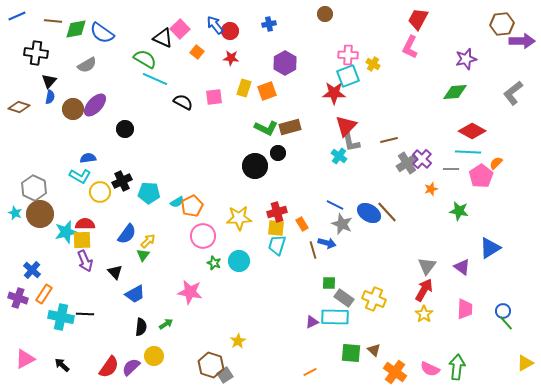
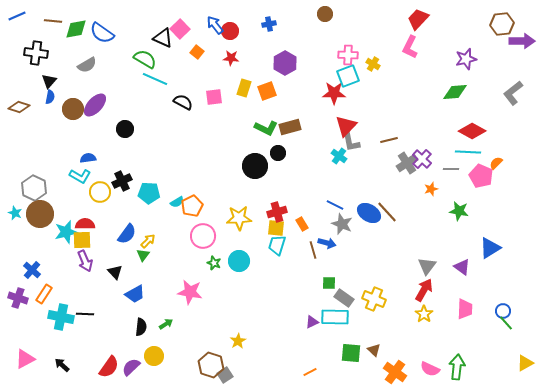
red trapezoid at (418, 19): rotated 15 degrees clockwise
pink pentagon at (481, 176): rotated 15 degrees counterclockwise
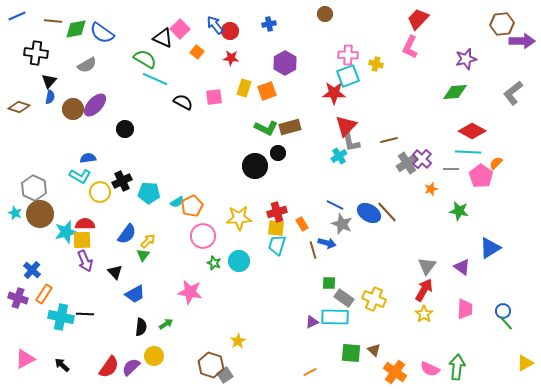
yellow cross at (373, 64): moved 3 px right; rotated 16 degrees counterclockwise
cyan cross at (339, 156): rotated 21 degrees clockwise
pink pentagon at (481, 176): rotated 10 degrees clockwise
